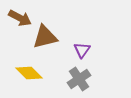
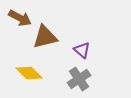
purple triangle: rotated 24 degrees counterclockwise
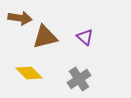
brown arrow: rotated 20 degrees counterclockwise
purple triangle: moved 3 px right, 13 px up
